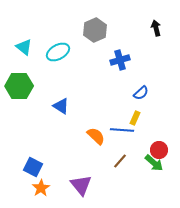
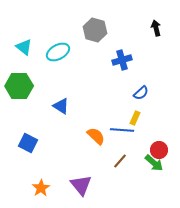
gray hexagon: rotated 20 degrees counterclockwise
blue cross: moved 2 px right
blue square: moved 5 px left, 24 px up
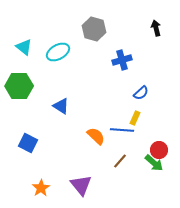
gray hexagon: moved 1 px left, 1 px up
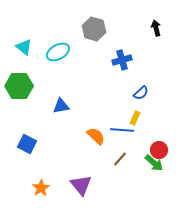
blue triangle: rotated 42 degrees counterclockwise
blue square: moved 1 px left, 1 px down
brown line: moved 2 px up
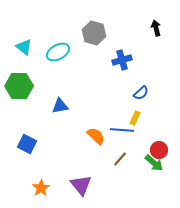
gray hexagon: moved 4 px down
blue triangle: moved 1 px left
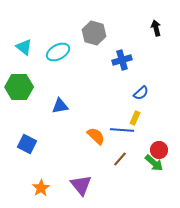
green hexagon: moved 1 px down
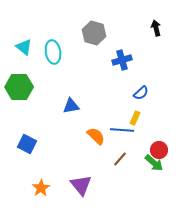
cyan ellipse: moved 5 px left; rotated 70 degrees counterclockwise
blue triangle: moved 11 px right
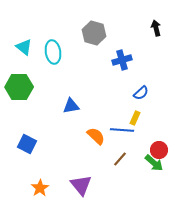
orange star: moved 1 px left
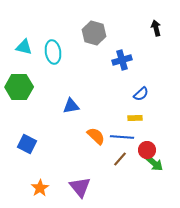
cyan triangle: rotated 24 degrees counterclockwise
blue semicircle: moved 1 px down
yellow rectangle: rotated 64 degrees clockwise
blue line: moved 7 px down
red circle: moved 12 px left
purple triangle: moved 1 px left, 2 px down
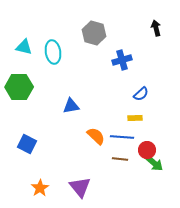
brown line: rotated 56 degrees clockwise
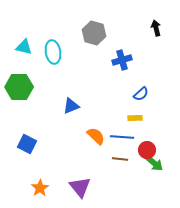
blue triangle: rotated 12 degrees counterclockwise
